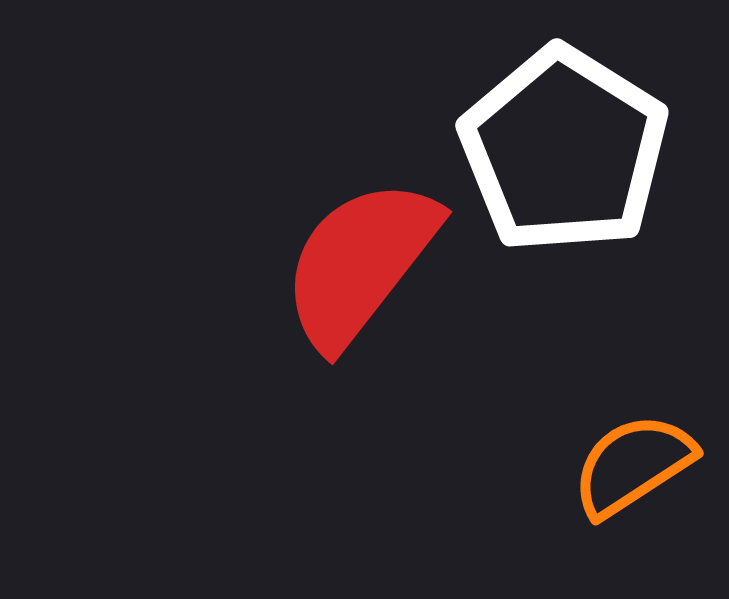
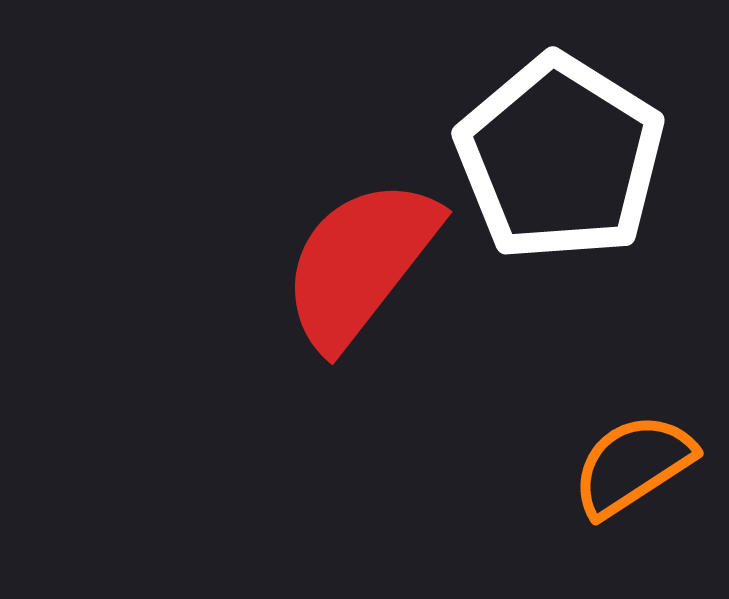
white pentagon: moved 4 px left, 8 px down
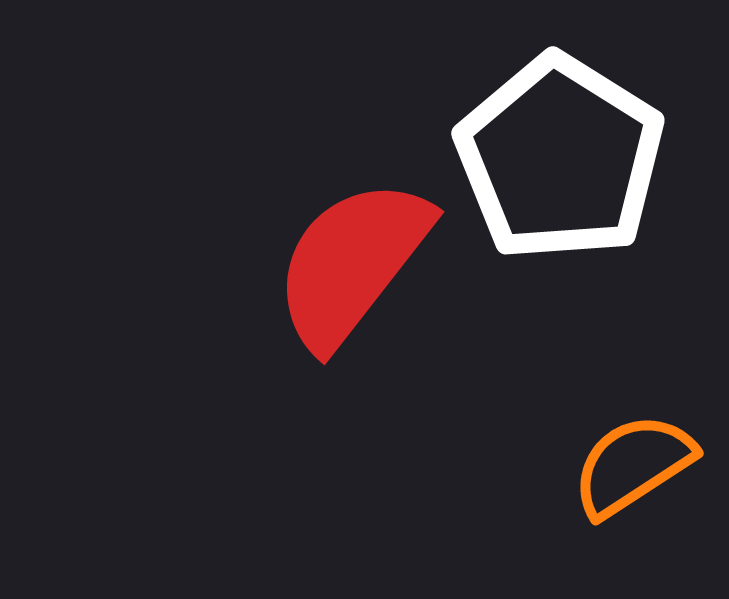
red semicircle: moved 8 px left
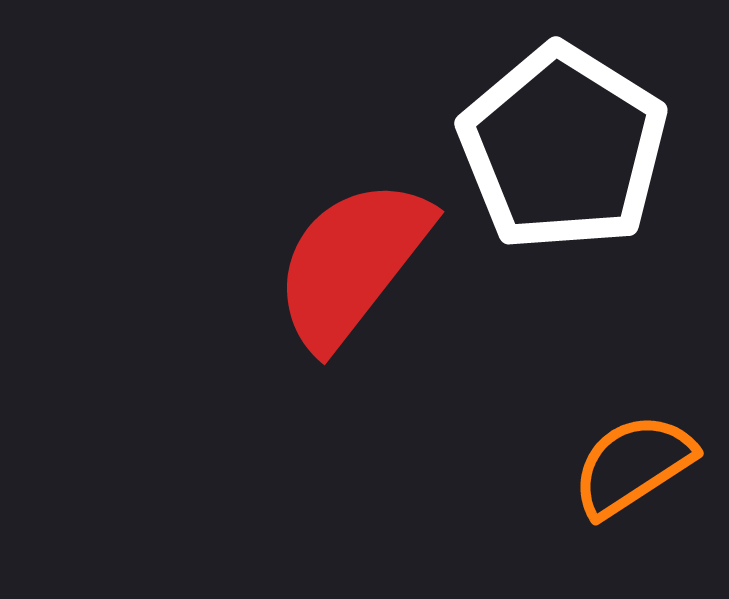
white pentagon: moved 3 px right, 10 px up
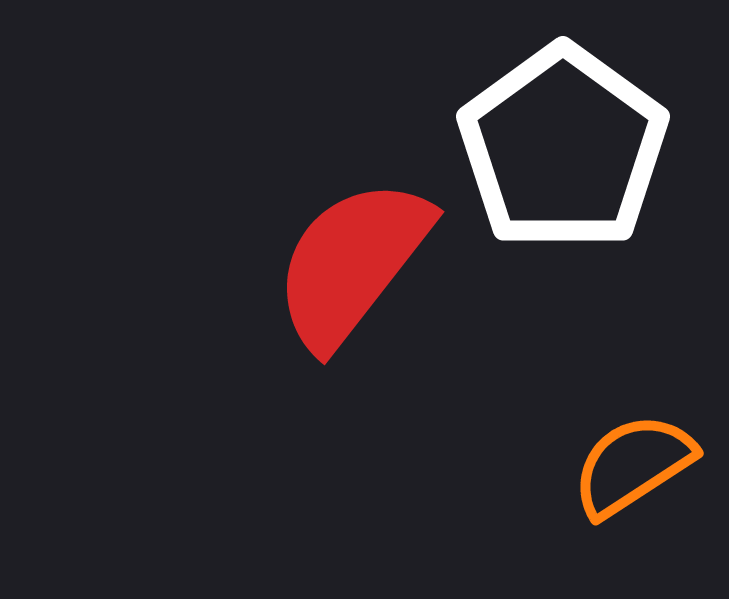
white pentagon: rotated 4 degrees clockwise
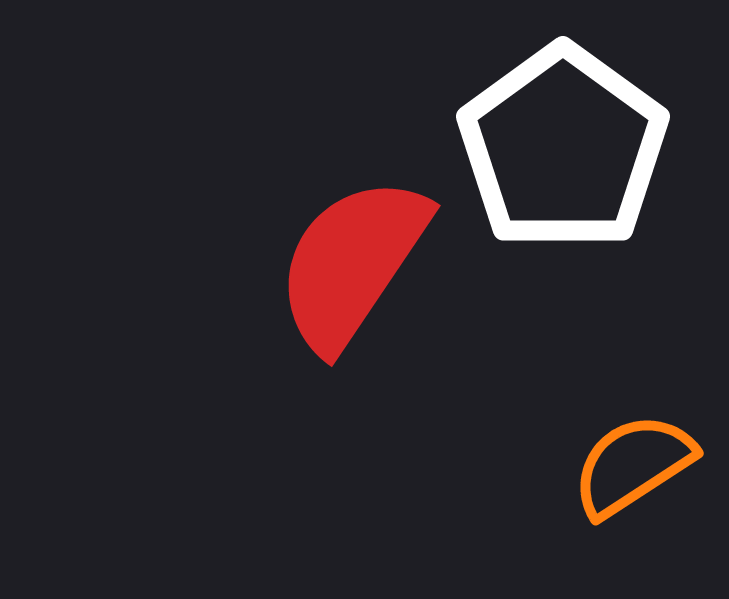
red semicircle: rotated 4 degrees counterclockwise
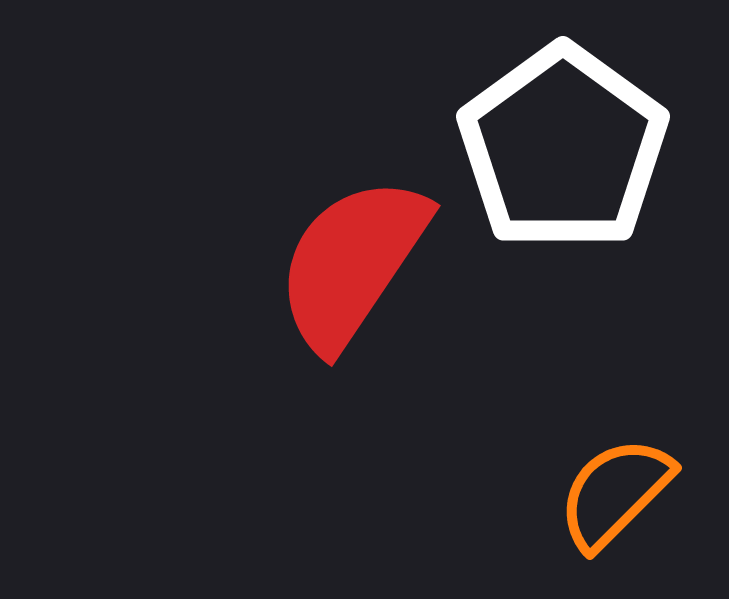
orange semicircle: moved 18 px left, 28 px down; rotated 12 degrees counterclockwise
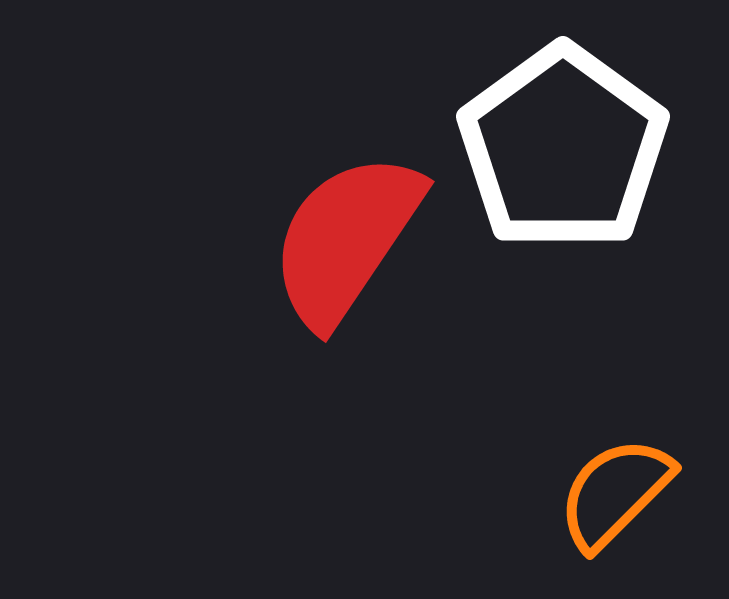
red semicircle: moved 6 px left, 24 px up
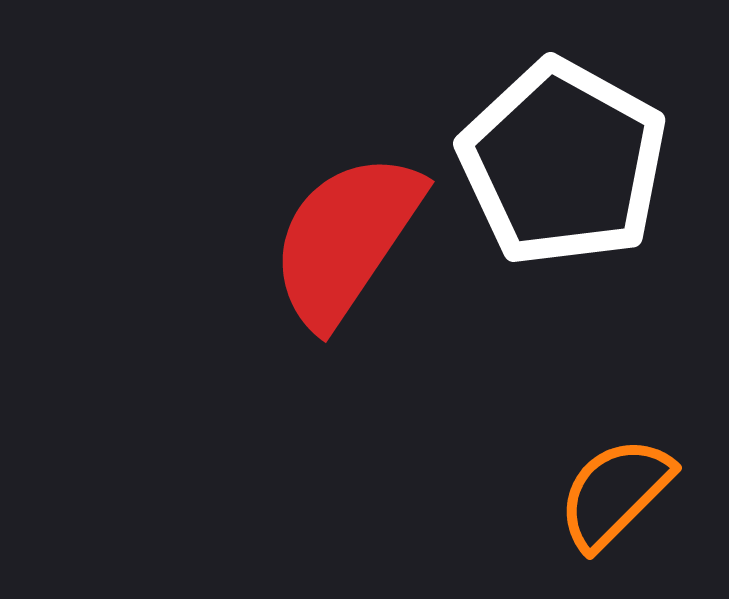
white pentagon: moved 15 px down; rotated 7 degrees counterclockwise
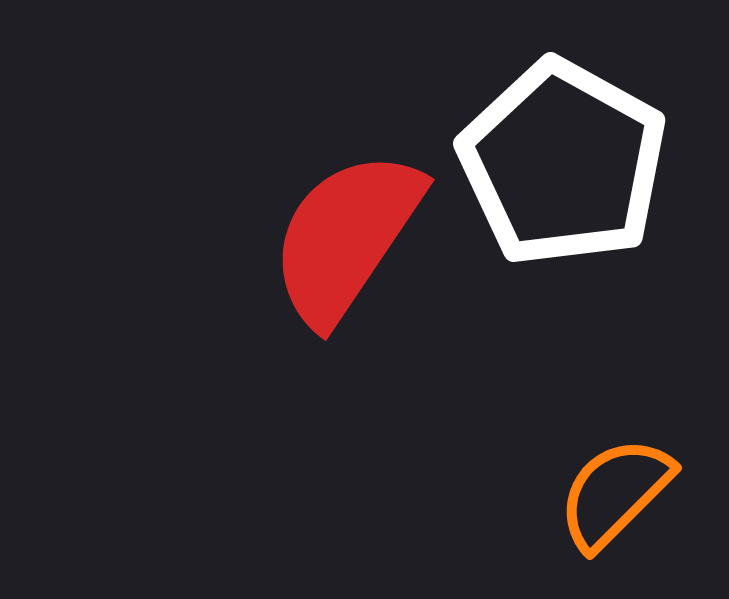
red semicircle: moved 2 px up
